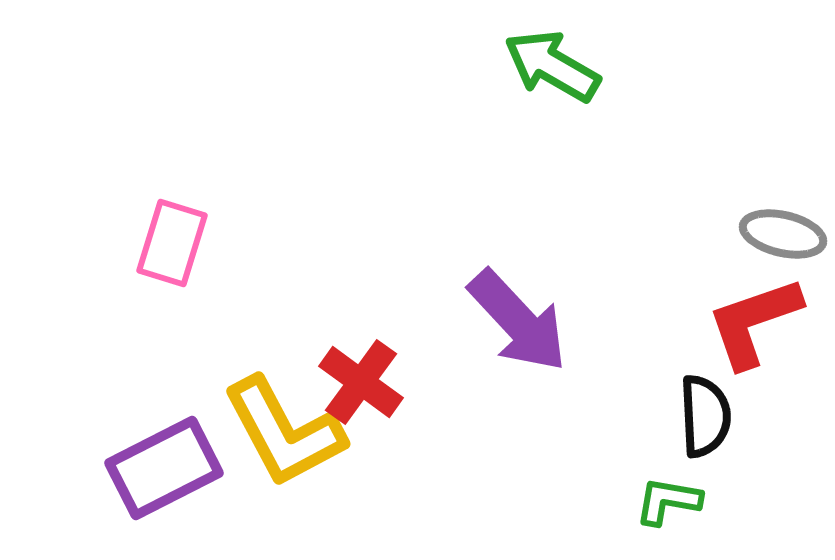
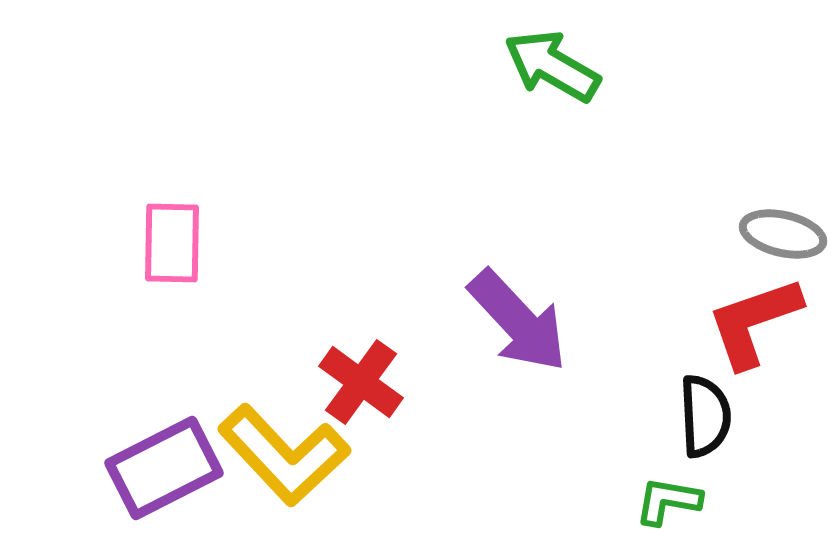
pink rectangle: rotated 16 degrees counterclockwise
yellow L-shape: moved 23 px down; rotated 15 degrees counterclockwise
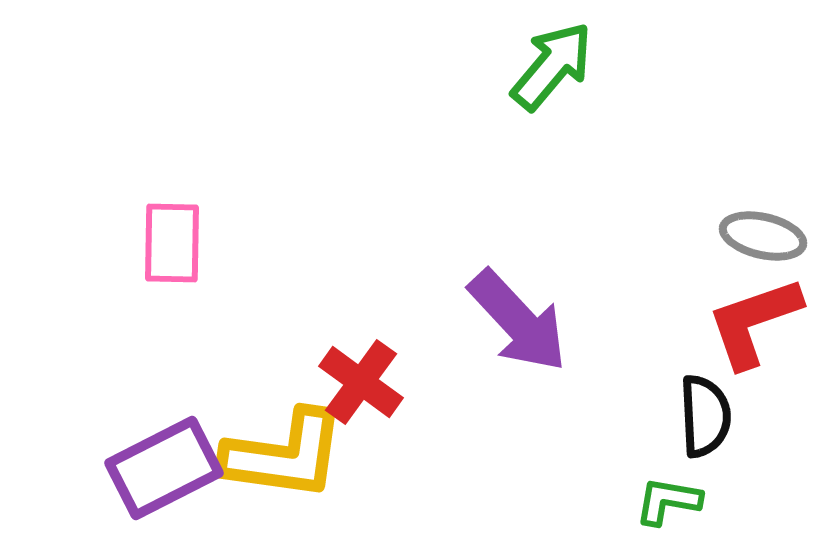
green arrow: rotated 100 degrees clockwise
gray ellipse: moved 20 px left, 2 px down
yellow L-shape: rotated 39 degrees counterclockwise
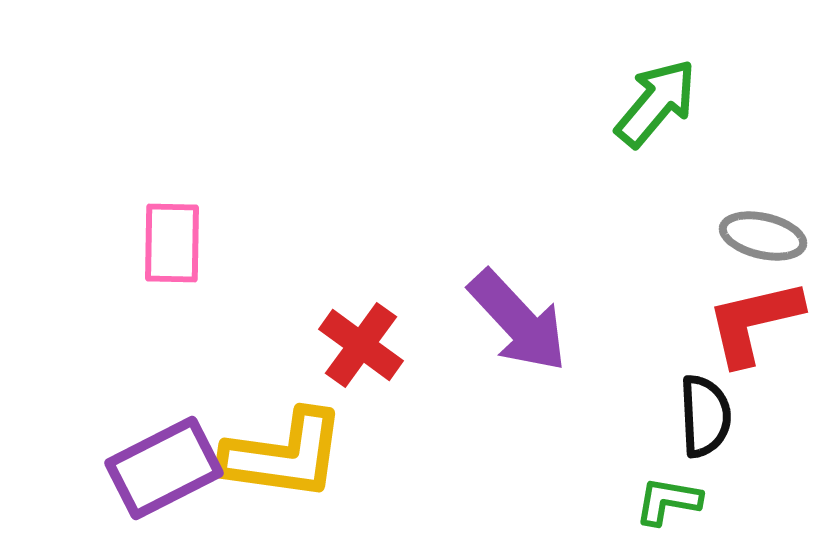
green arrow: moved 104 px right, 37 px down
red L-shape: rotated 6 degrees clockwise
red cross: moved 37 px up
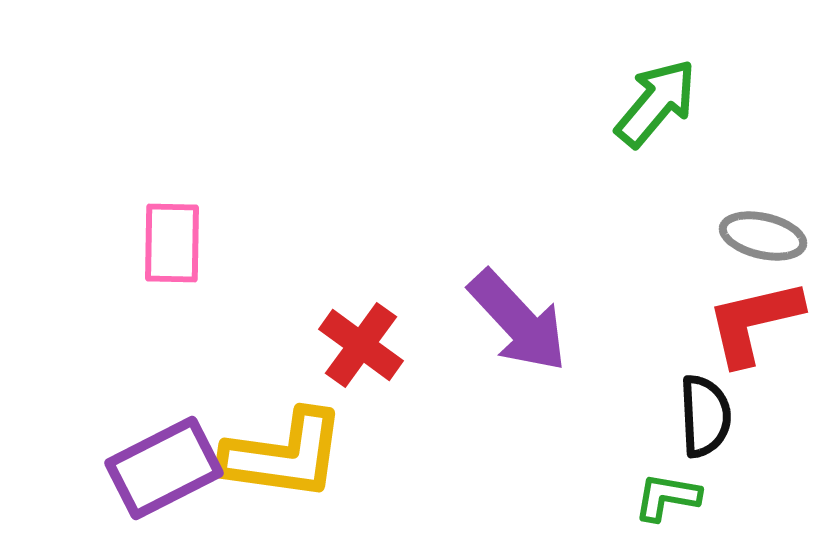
green L-shape: moved 1 px left, 4 px up
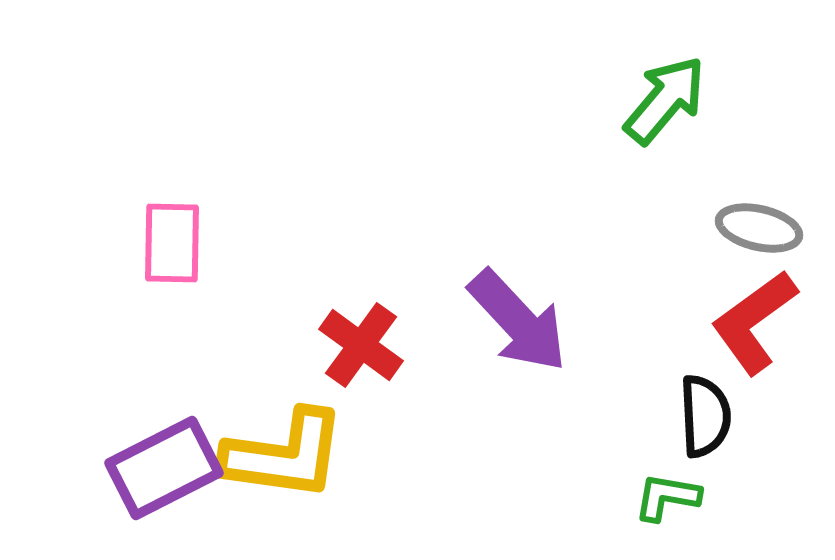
green arrow: moved 9 px right, 3 px up
gray ellipse: moved 4 px left, 8 px up
red L-shape: rotated 23 degrees counterclockwise
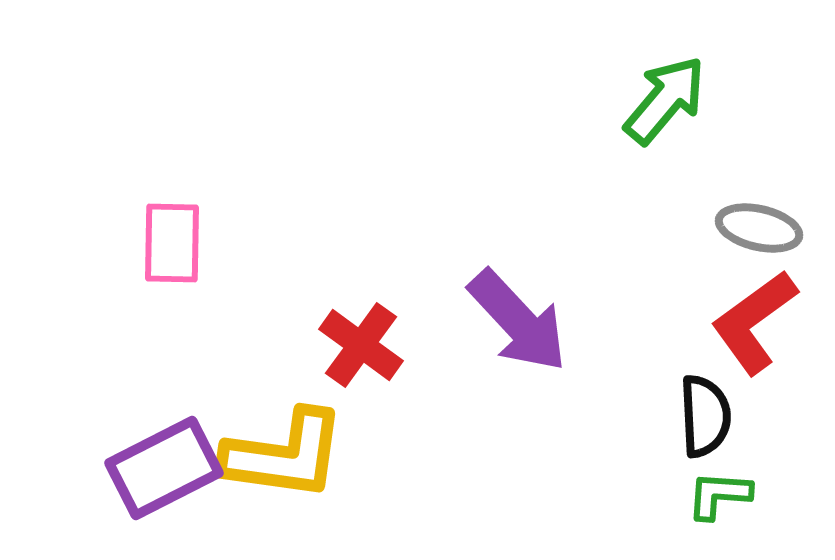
green L-shape: moved 52 px right, 2 px up; rotated 6 degrees counterclockwise
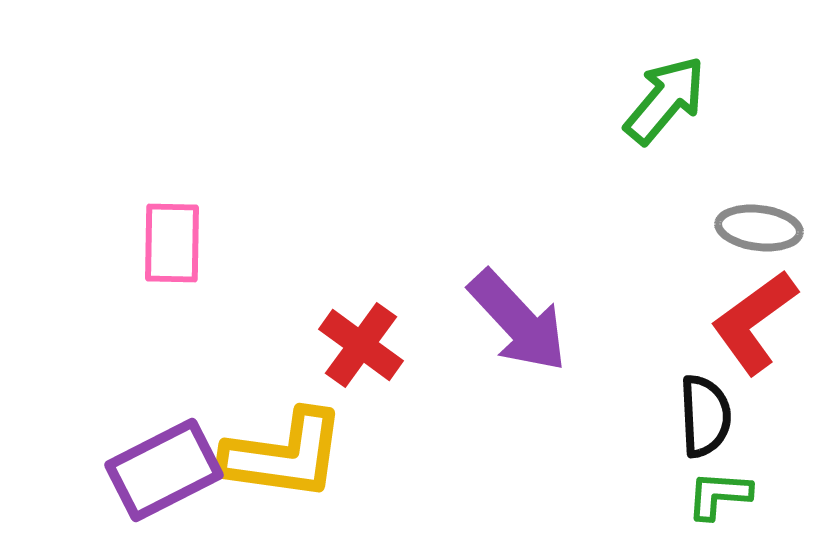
gray ellipse: rotated 6 degrees counterclockwise
purple rectangle: moved 2 px down
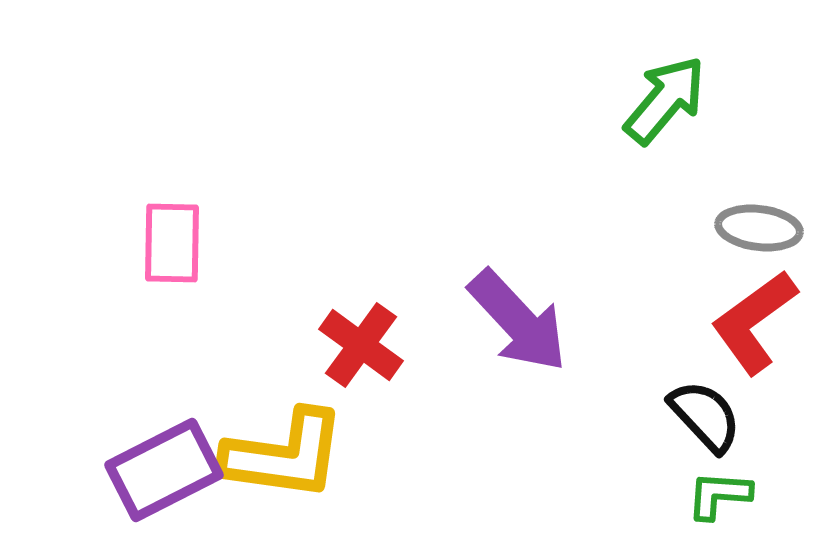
black semicircle: rotated 40 degrees counterclockwise
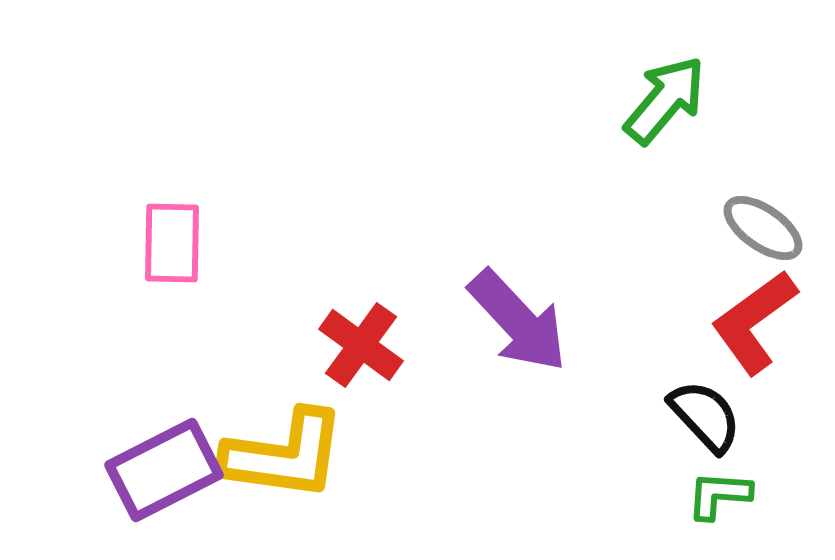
gray ellipse: moved 4 px right; rotated 28 degrees clockwise
